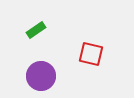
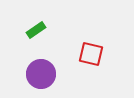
purple circle: moved 2 px up
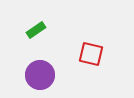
purple circle: moved 1 px left, 1 px down
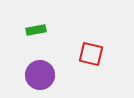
green rectangle: rotated 24 degrees clockwise
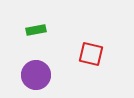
purple circle: moved 4 px left
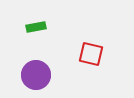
green rectangle: moved 3 px up
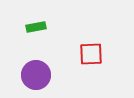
red square: rotated 15 degrees counterclockwise
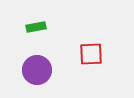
purple circle: moved 1 px right, 5 px up
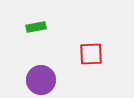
purple circle: moved 4 px right, 10 px down
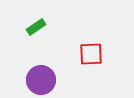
green rectangle: rotated 24 degrees counterclockwise
